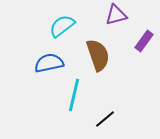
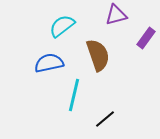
purple rectangle: moved 2 px right, 3 px up
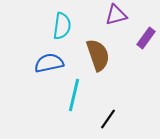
cyan semicircle: rotated 136 degrees clockwise
black line: moved 3 px right; rotated 15 degrees counterclockwise
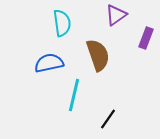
purple triangle: rotated 20 degrees counterclockwise
cyan semicircle: moved 3 px up; rotated 16 degrees counterclockwise
purple rectangle: rotated 15 degrees counterclockwise
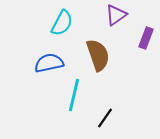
cyan semicircle: rotated 36 degrees clockwise
black line: moved 3 px left, 1 px up
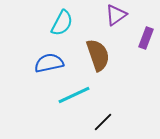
cyan line: rotated 52 degrees clockwise
black line: moved 2 px left, 4 px down; rotated 10 degrees clockwise
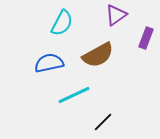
brown semicircle: rotated 80 degrees clockwise
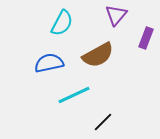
purple triangle: rotated 15 degrees counterclockwise
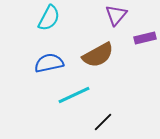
cyan semicircle: moved 13 px left, 5 px up
purple rectangle: moved 1 px left; rotated 55 degrees clockwise
